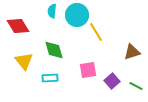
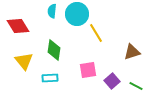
cyan circle: moved 1 px up
yellow line: moved 1 px down
green diamond: rotated 25 degrees clockwise
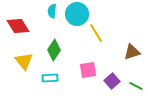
green diamond: rotated 25 degrees clockwise
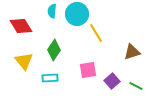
red diamond: moved 3 px right
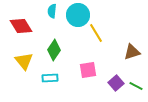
cyan circle: moved 1 px right, 1 px down
purple square: moved 4 px right, 2 px down
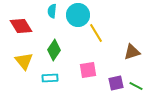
purple square: rotated 28 degrees clockwise
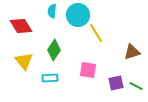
pink square: rotated 18 degrees clockwise
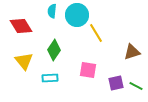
cyan circle: moved 1 px left
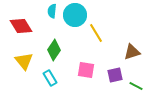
cyan circle: moved 2 px left
pink square: moved 2 px left
cyan rectangle: rotated 63 degrees clockwise
purple square: moved 1 px left, 8 px up
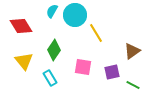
cyan semicircle: rotated 24 degrees clockwise
brown triangle: moved 1 px up; rotated 18 degrees counterclockwise
pink square: moved 3 px left, 3 px up
purple square: moved 3 px left, 3 px up
green line: moved 3 px left, 1 px up
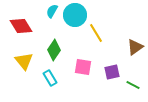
brown triangle: moved 3 px right, 4 px up
